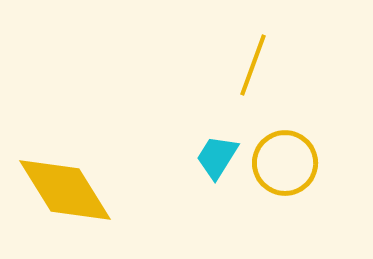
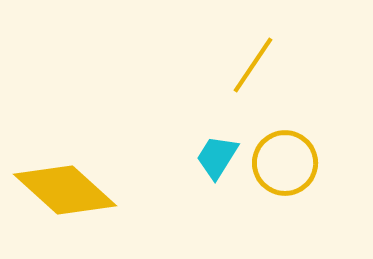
yellow line: rotated 14 degrees clockwise
yellow diamond: rotated 16 degrees counterclockwise
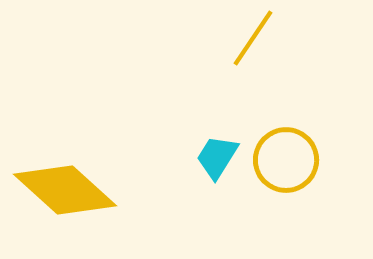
yellow line: moved 27 px up
yellow circle: moved 1 px right, 3 px up
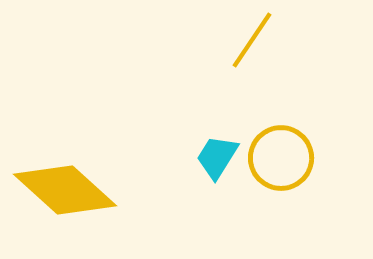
yellow line: moved 1 px left, 2 px down
yellow circle: moved 5 px left, 2 px up
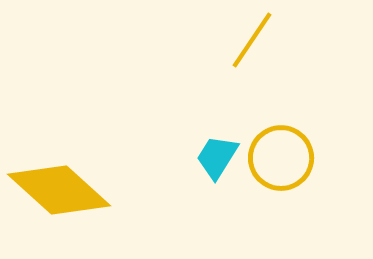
yellow diamond: moved 6 px left
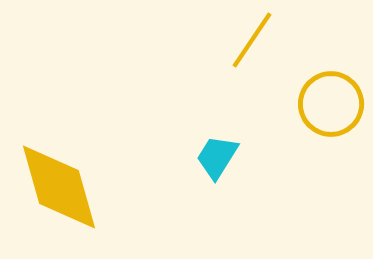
yellow circle: moved 50 px right, 54 px up
yellow diamond: moved 3 px up; rotated 32 degrees clockwise
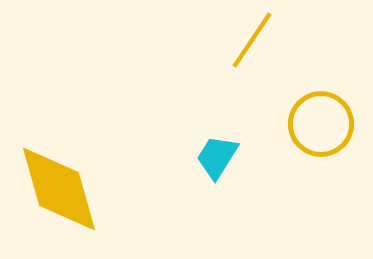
yellow circle: moved 10 px left, 20 px down
yellow diamond: moved 2 px down
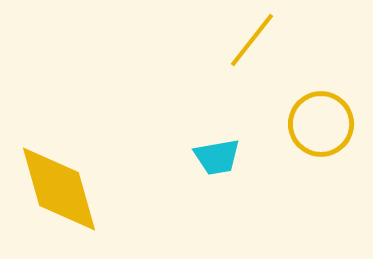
yellow line: rotated 4 degrees clockwise
cyan trapezoid: rotated 132 degrees counterclockwise
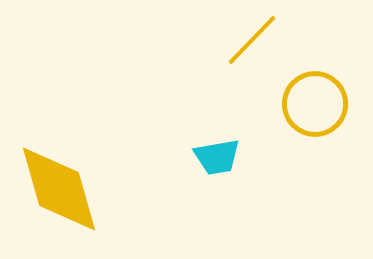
yellow line: rotated 6 degrees clockwise
yellow circle: moved 6 px left, 20 px up
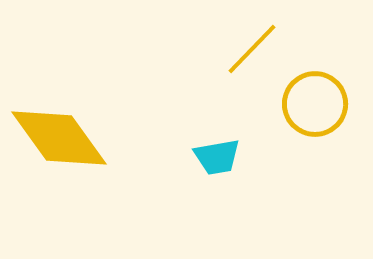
yellow line: moved 9 px down
yellow diamond: moved 51 px up; rotated 20 degrees counterclockwise
